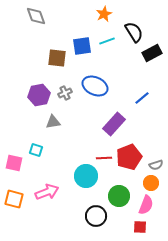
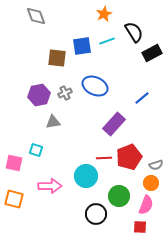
pink arrow: moved 3 px right, 6 px up; rotated 20 degrees clockwise
black circle: moved 2 px up
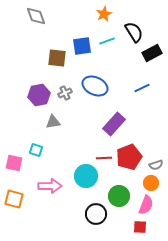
blue line: moved 10 px up; rotated 14 degrees clockwise
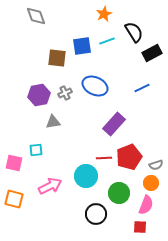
cyan square: rotated 24 degrees counterclockwise
pink arrow: rotated 25 degrees counterclockwise
green circle: moved 3 px up
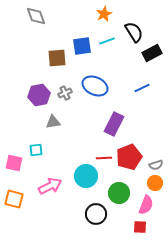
brown square: rotated 12 degrees counterclockwise
purple rectangle: rotated 15 degrees counterclockwise
orange circle: moved 4 px right
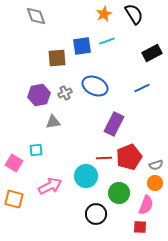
black semicircle: moved 18 px up
pink square: rotated 18 degrees clockwise
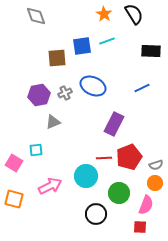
orange star: rotated 14 degrees counterclockwise
black rectangle: moved 1 px left, 2 px up; rotated 30 degrees clockwise
blue ellipse: moved 2 px left
gray triangle: rotated 14 degrees counterclockwise
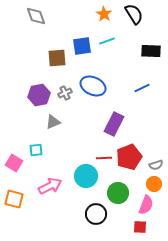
orange circle: moved 1 px left, 1 px down
green circle: moved 1 px left
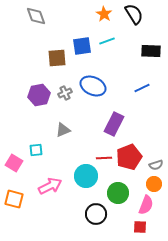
gray triangle: moved 10 px right, 8 px down
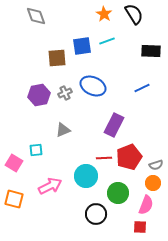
purple rectangle: moved 1 px down
orange circle: moved 1 px left, 1 px up
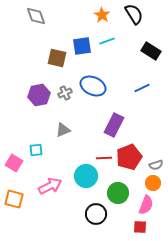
orange star: moved 2 px left, 1 px down
black rectangle: rotated 30 degrees clockwise
brown square: rotated 18 degrees clockwise
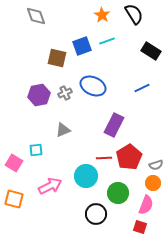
blue square: rotated 12 degrees counterclockwise
red pentagon: rotated 10 degrees counterclockwise
red square: rotated 16 degrees clockwise
